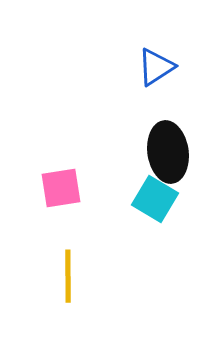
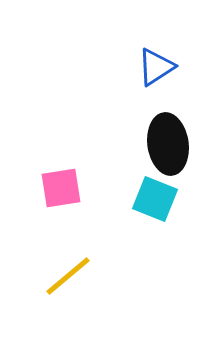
black ellipse: moved 8 px up
cyan square: rotated 9 degrees counterclockwise
yellow line: rotated 50 degrees clockwise
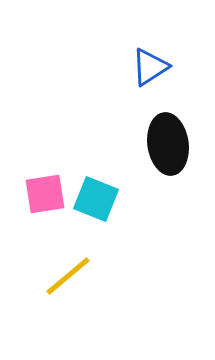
blue triangle: moved 6 px left
pink square: moved 16 px left, 6 px down
cyan square: moved 59 px left
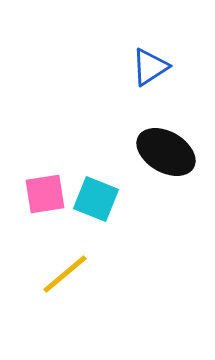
black ellipse: moved 2 px left, 8 px down; rotated 52 degrees counterclockwise
yellow line: moved 3 px left, 2 px up
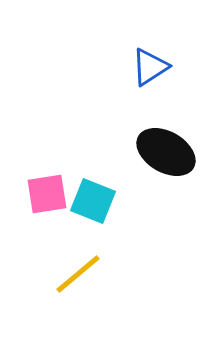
pink square: moved 2 px right
cyan square: moved 3 px left, 2 px down
yellow line: moved 13 px right
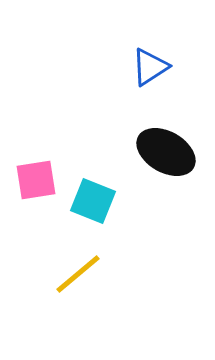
pink square: moved 11 px left, 14 px up
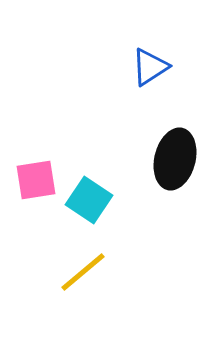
black ellipse: moved 9 px right, 7 px down; rotated 74 degrees clockwise
cyan square: moved 4 px left, 1 px up; rotated 12 degrees clockwise
yellow line: moved 5 px right, 2 px up
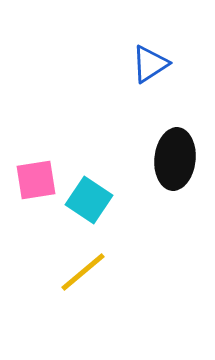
blue triangle: moved 3 px up
black ellipse: rotated 8 degrees counterclockwise
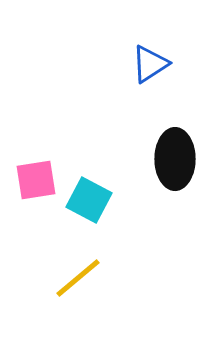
black ellipse: rotated 6 degrees counterclockwise
cyan square: rotated 6 degrees counterclockwise
yellow line: moved 5 px left, 6 px down
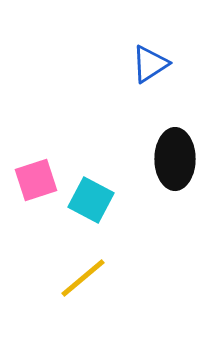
pink square: rotated 9 degrees counterclockwise
cyan square: moved 2 px right
yellow line: moved 5 px right
